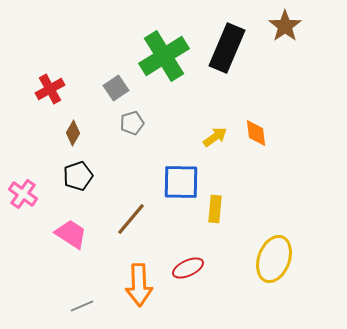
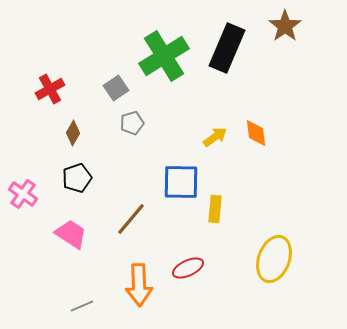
black pentagon: moved 1 px left, 2 px down
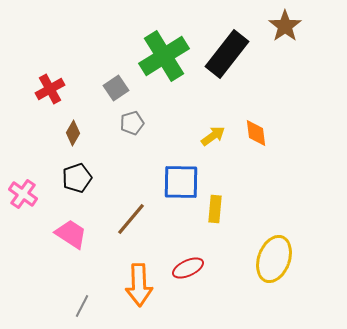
black rectangle: moved 6 px down; rotated 15 degrees clockwise
yellow arrow: moved 2 px left, 1 px up
gray line: rotated 40 degrees counterclockwise
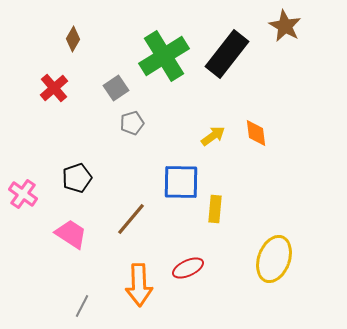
brown star: rotated 8 degrees counterclockwise
red cross: moved 4 px right, 1 px up; rotated 12 degrees counterclockwise
brown diamond: moved 94 px up
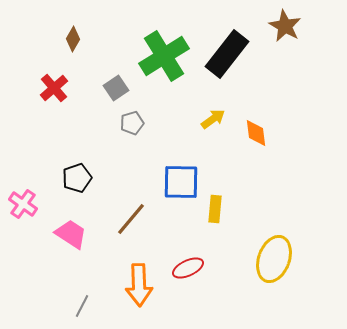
yellow arrow: moved 17 px up
pink cross: moved 10 px down
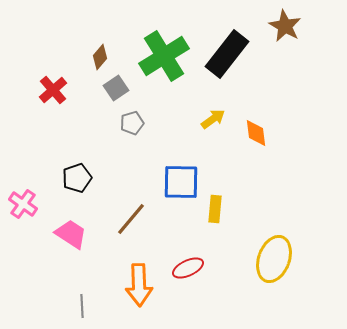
brown diamond: moved 27 px right, 18 px down; rotated 10 degrees clockwise
red cross: moved 1 px left, 2 px down
gray line: rotated 30 degrees counterclockwise
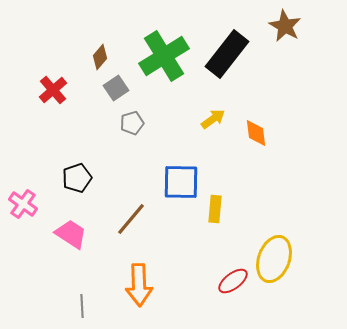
red ellipse: moved 45 px right, 13 px down; rotated 12 degrees counterclockwise
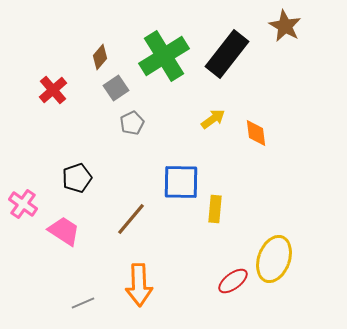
gray pentagon: rotated 10 degrees counterclockwise
pink trapezoid: moved 7 px left, 3 px up
gray line: moved 1 px right, 3 px up; rotated 70 degrees clockwise
